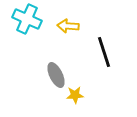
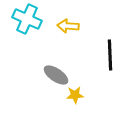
black line: moved 6 px right, 3 px down; rotated 16 degrees clockwise
gray ellipse: rotated 30 degrees counterclockwise
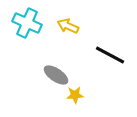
cyan cross: moved 4 px down
yellow arrow: rotated 20 degrees clockwise
black line: rotated 60 degrees counterclockwise
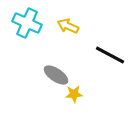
yellow star: moved 1 px left, 1 px up
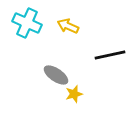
black line: rotated 40 degrees counterclockwise
yellow star: rotated 12 degrees counterclockwise
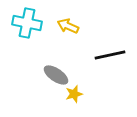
cyan cross: rotated 12 degrees counterclockwise
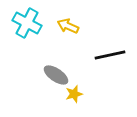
cyan cross: rotated 16 degrees clockwise
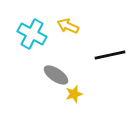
cyan cross: moved 5 px right, 11 px down
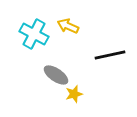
cyan cross: moved 2 px right
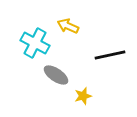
cyan cross: moved 1 px right, 9 px down
yellow star: moved 9 px right, 2 px down
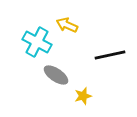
yellow arrow: moved 1 px left, 1 px up
cyan cross: moved 2 px right, 1 px up
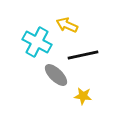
black line: moved 27 px left
gray ellipse: rotated 10 degrees clockwise
yellow star: rotated 24 degrees clockwise
